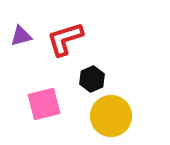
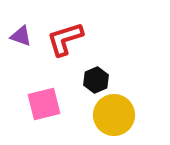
purple triangle: rotated 35 degrees clockwise
black hexagon: moved 4 px right, 1 px down
yellow circle: moved 3 px right, 1 px up
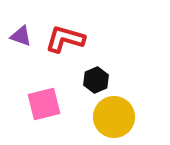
red L-shape: rotated 33 degrees clockwise
yellow circle: moved 2 px down
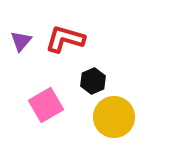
purple triangle: moved 5 px down; rotated 50 degrees clockwise
black hexagon: moved 3 px left, 1 px down
pink square: moved 2 px right, 1 px down; rotated 16 degrees counterclockwise
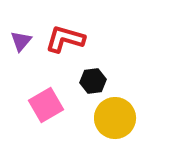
black hexagon: rotated 15 degrees clockwise
yellow circle: moved 1 px right, 1 px down
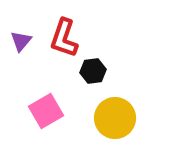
red L-shape: moved 1 px left, 1 px up; rotated 87 degrees counterclockwise
black hexagon: moved 10 px up
pink square: moved 6 px down
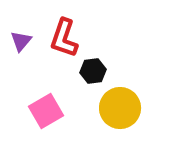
yellow circle: moved 5 px right, 10 px up
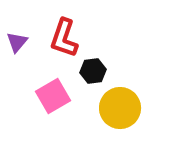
purple triangle: moved 4 px left, 1 px down
pink square: moved 7 px right, 15 px up
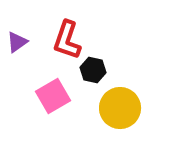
red L-shape: moved 3 px right, 2 px down
purple triangle: rotated 15 degrees clockwise
black hexagon: moved 1 px up; rotated 20 degrees clockwise
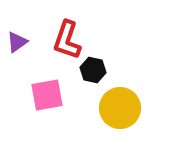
pink square: moved 6 px left, 1 px up; rotated 20 degrees clockwise
